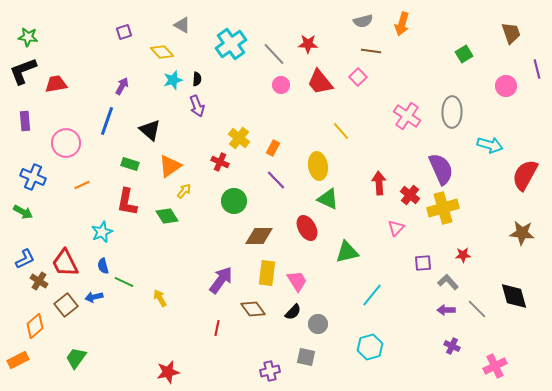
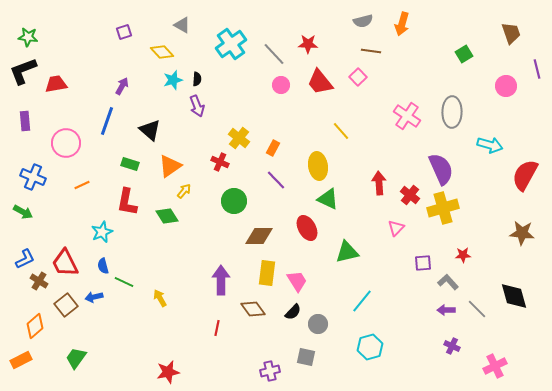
purple arrow at (221, 280): rotated 36 degrees counterclockwise
cyan line at (372, 295): moved 10 px left, 6 px down
orange rectangle at (18, 360): moved 3 px right
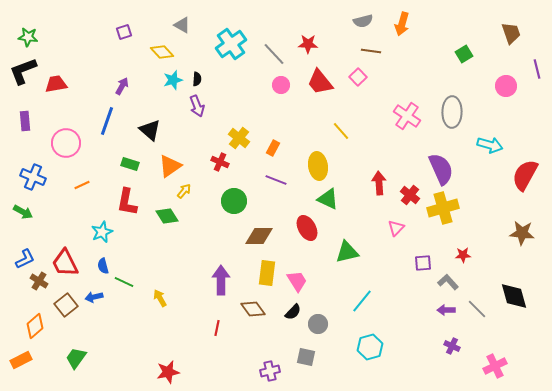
purple line at (276, 180): rotated 25 degrees counterclockwise
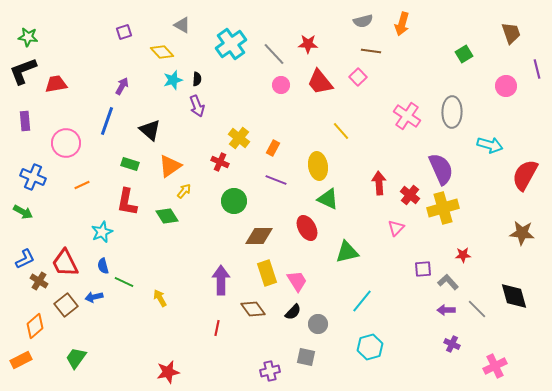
purple square at (423, 263): moved 6 px down
yellow rectangle at (267, 273): rotated 25 degrees counterclockwise
purple cross at (452, 346): moved 2 px up
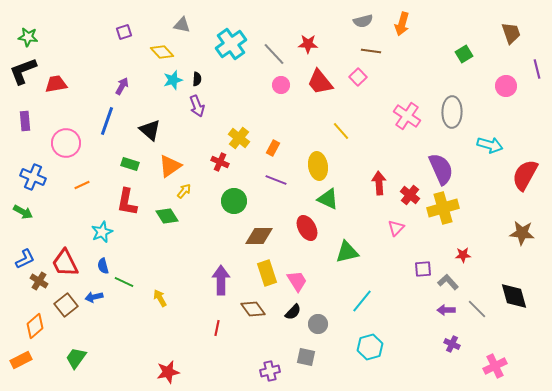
gray triangle at (182, 25): rotated 18 degrees counterclockwise
